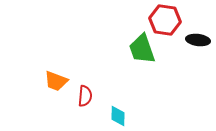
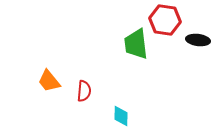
green trapezoid: moved 6 px left, 5 px up; rotated 12 degrees clockwise
orange trapezoid: moved 7 px left; rotated 30 degrees clockwise
red semicircle: moved 1 px left, 5 px up
cyan diamond: moved 3 px right
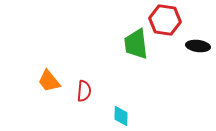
black ellipse: moved 6 px down
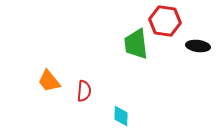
red hexagon: moved 1 px down
